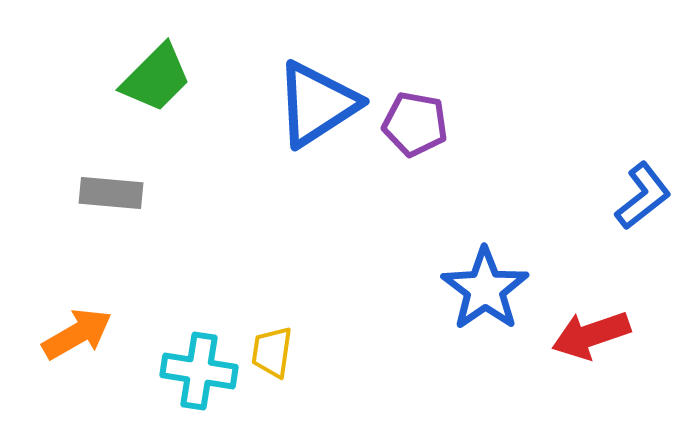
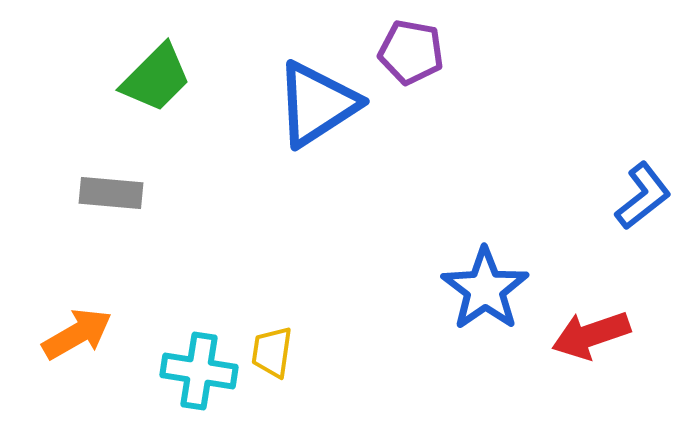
purple pentagon: moved 4 px left, 72 px up
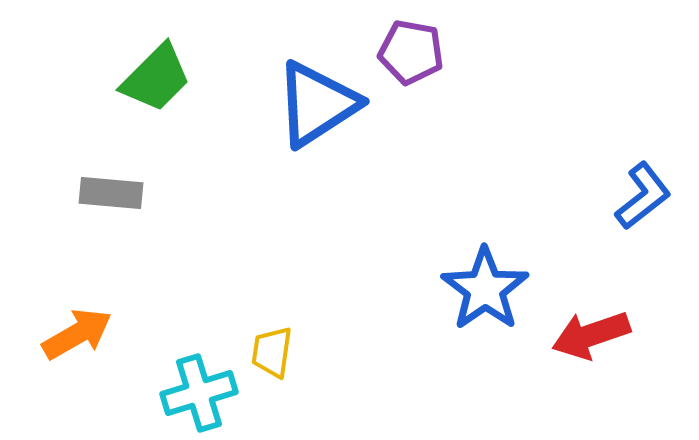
cyan cross: moved 22 px down; rotated 26 degrees counterclockwise
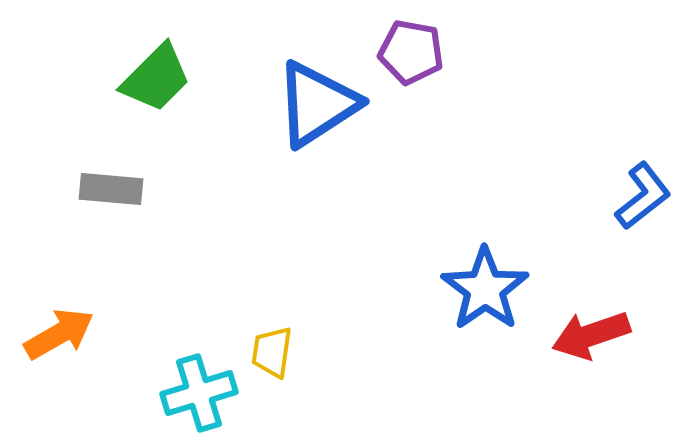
gray rectangle: moved 4 px up
orange arrow: moved 18 px left
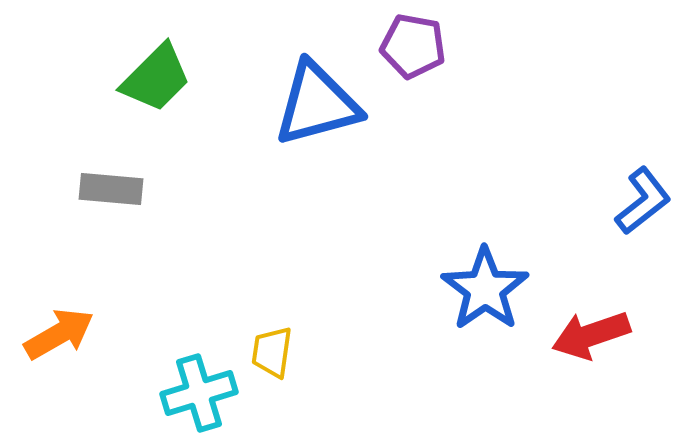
purple pentagon: moved 2 px right, 6 px up
blue triangle: rotated 18 degrees clockwise
blue L-shape: moved 5 px down
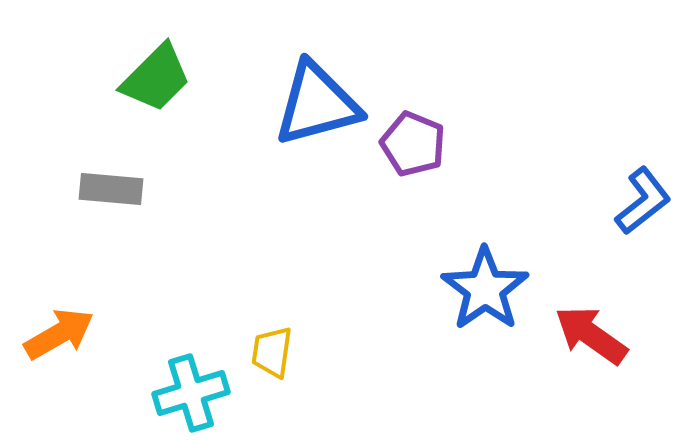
purple pentagon: moved 98 px down; rotated 12 degrees clockwise
red arrow: rotated 54 degrees clockwise
cyan cross: moved 8 px left
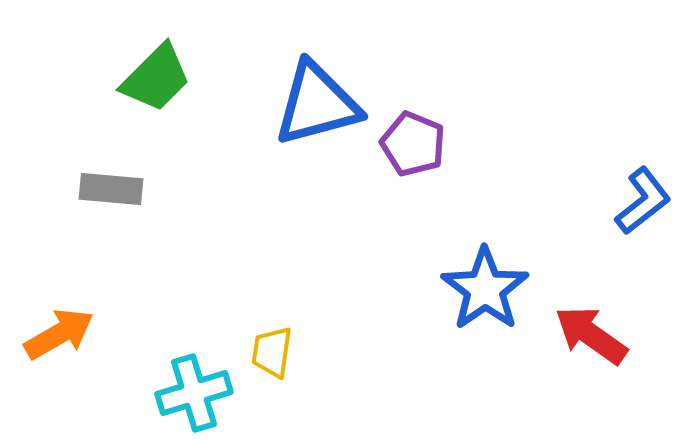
cyan cross: moved 3 px right
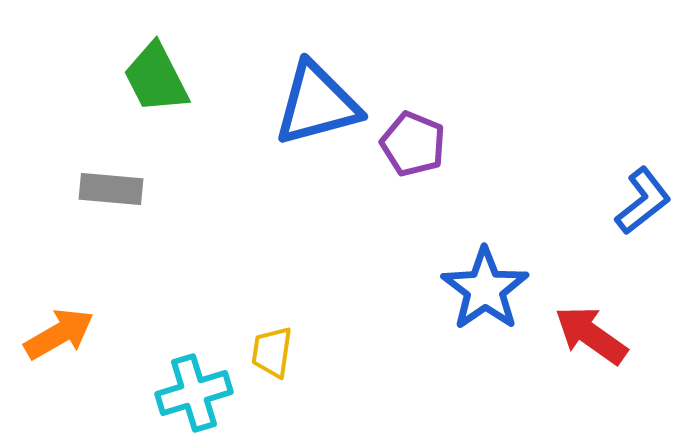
green trapezoid: rotated 108 degrees clockwise
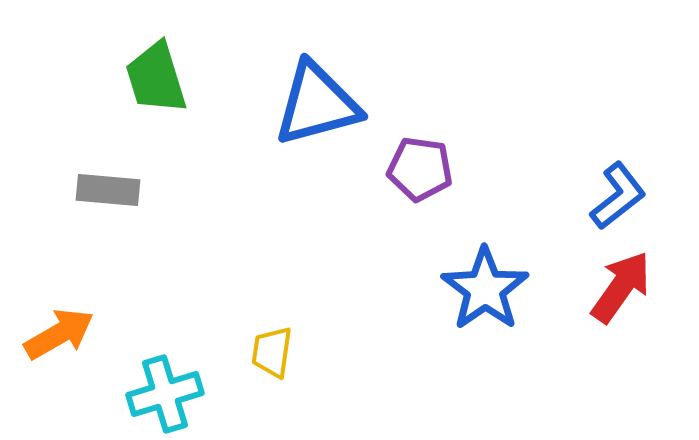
green trapezoid: rotated 10 degrees clockwise
purple pentagon: moved 7 px right, 25 px down; rotated 14 degrees counterclockwise
gray rectangle: moved 3 px left, 1 px down
blue L-shape: moved 25 px left, 5 px up
red arrow: moved 30 px right, 48 px up; rotated 90 degrees clockwise
cyan cross: moved 29 px left, 1 px down
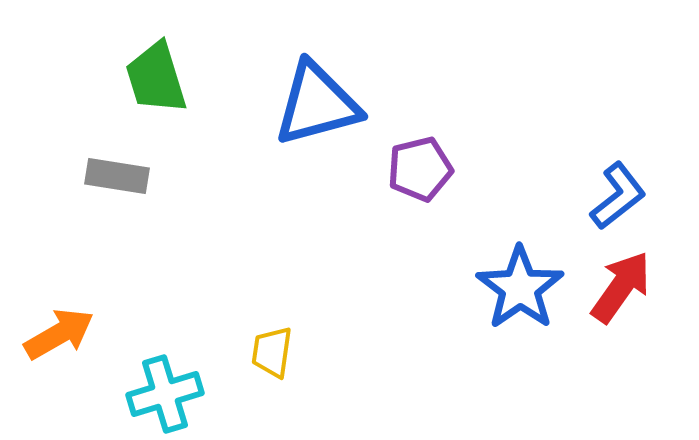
purple pentagon: rotated 22 degrees counterclockwise
gray rectangle: moved 9 px right, 14 px up; rotated 4 degrees clockwise
blue star: moved 35 px right, 1 px up
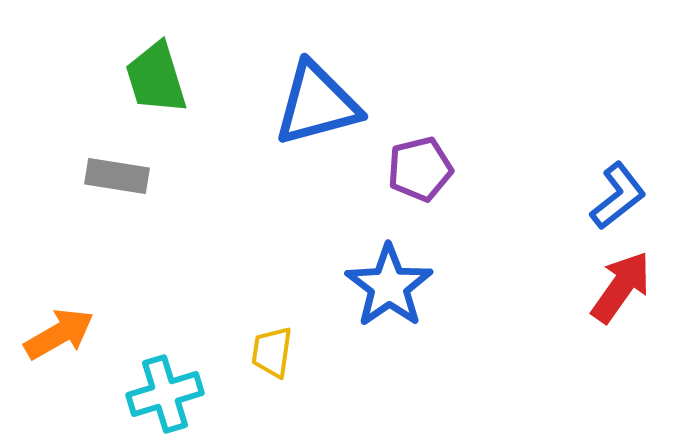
blue star: moved 131 px left, 2 px up
